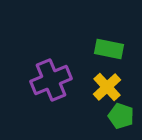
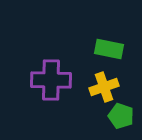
purple cross: rotated 24 degrees clockwise
yellow cross: moved 3 px left; rotated 24 degrees clockwise
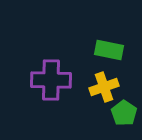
green rectangle: moved 1 px down
green pentagon: moved 3 px right, 3 px up; rotated 15 degrees clockwise
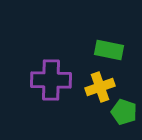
yellow cross: moved 4 px left
green pentagon: moved 1 px up; rotated 15 degrees counterclockwise
